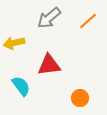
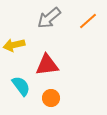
yellow arrow: moved 2 px down
red triangle: moved 2 px left
orange circle: moved 29 px left
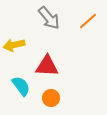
gray arrow: rotated 90 degrees counterclockwise
red triangle: moved 1 px down; rotated 10 degrees clockwise
